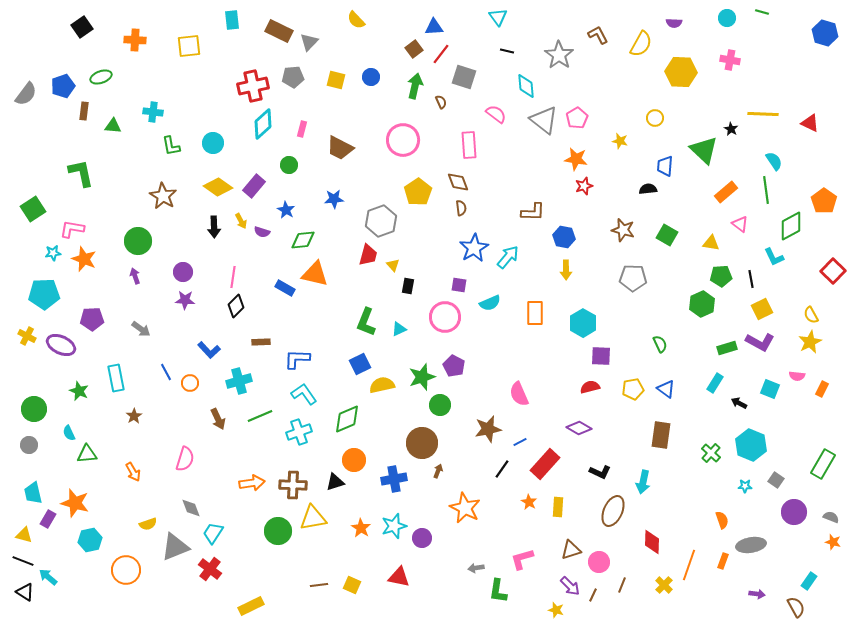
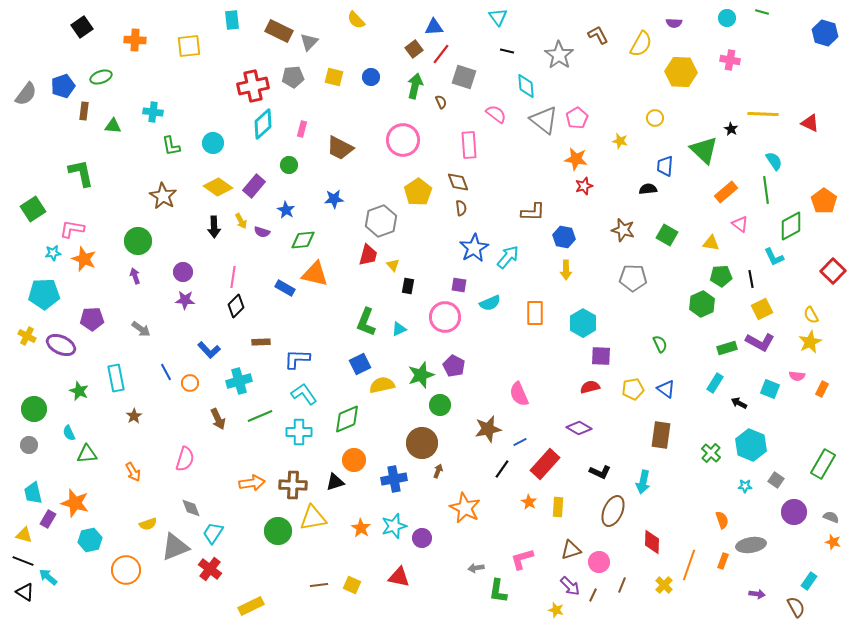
yellow square at (336, 80): moved 2 px left, 3 px up
green star at (422, 377): moved 1 px left, 2 px up
cyan cross at (299, 432): rotated 20 degrees clockwise
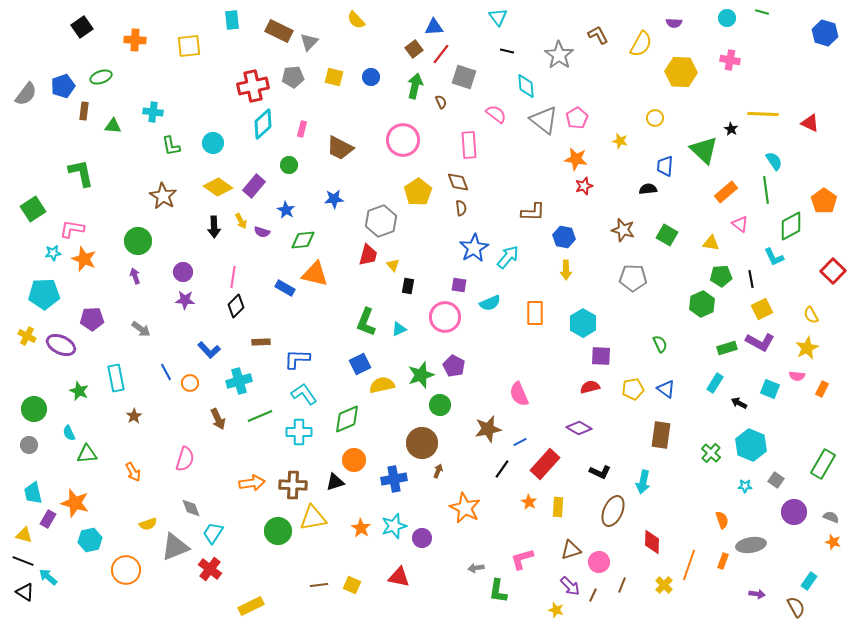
yellow star at (810, 342): moved 3 px left, 6 px down
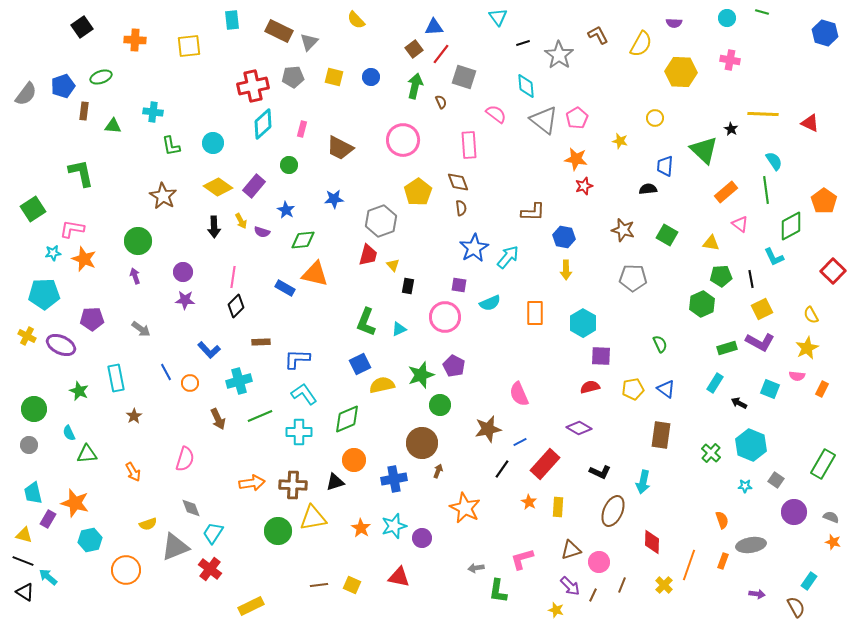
black line at (507, 51): moved 16 px right, 8 px up; rotated 32 degrees counterclockwise
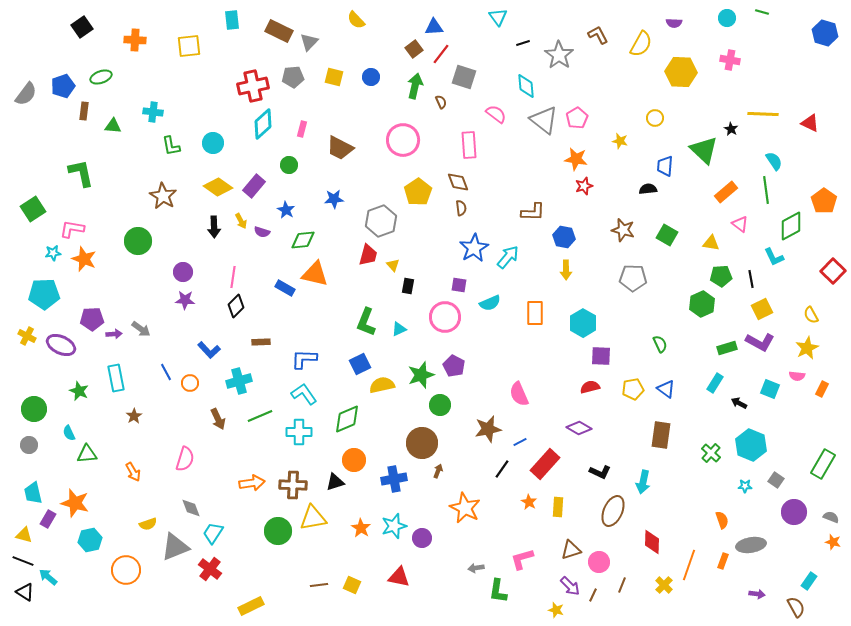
purple arrow at (135, 276): moved 21 px left, 58 px down; rotated 105 degrees clockwise
blue L-shape at (297, 359): moved 7 px right
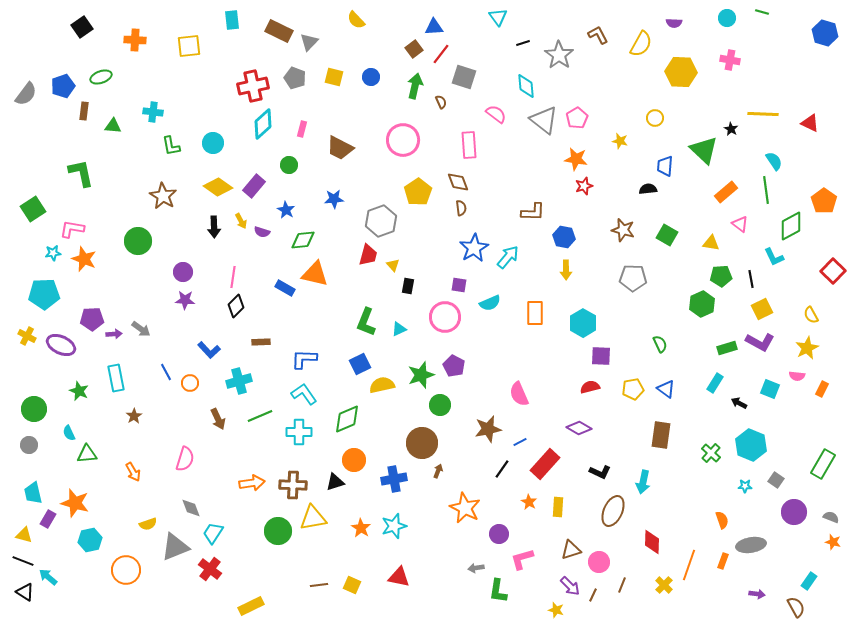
gray pentagon at (293, 77): moved 2 px right, 1 px down; rotated 25 degrees clockwise
purple circle at (422, 538): moved 77 px right, 4 px up
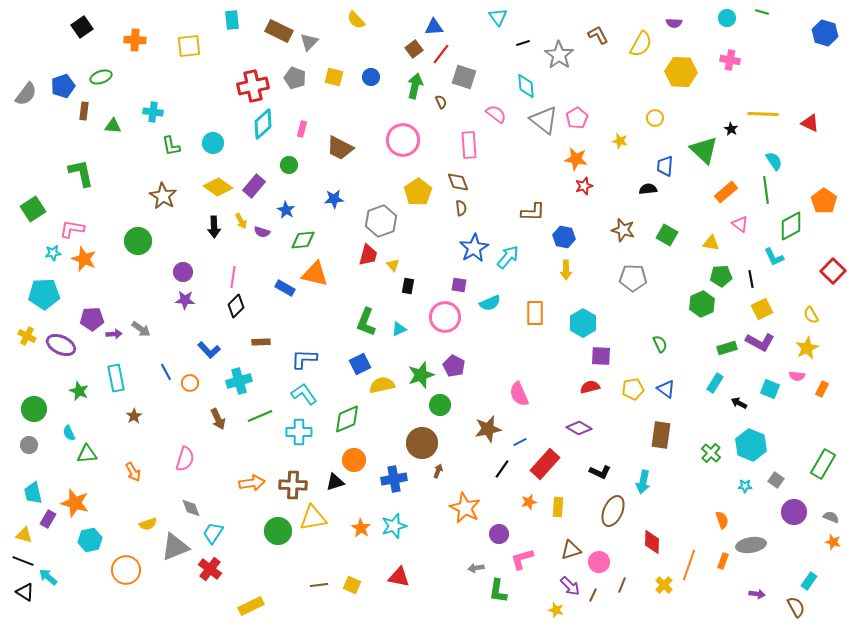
orange star at (529, 502): rotated 28 degrees clockwise
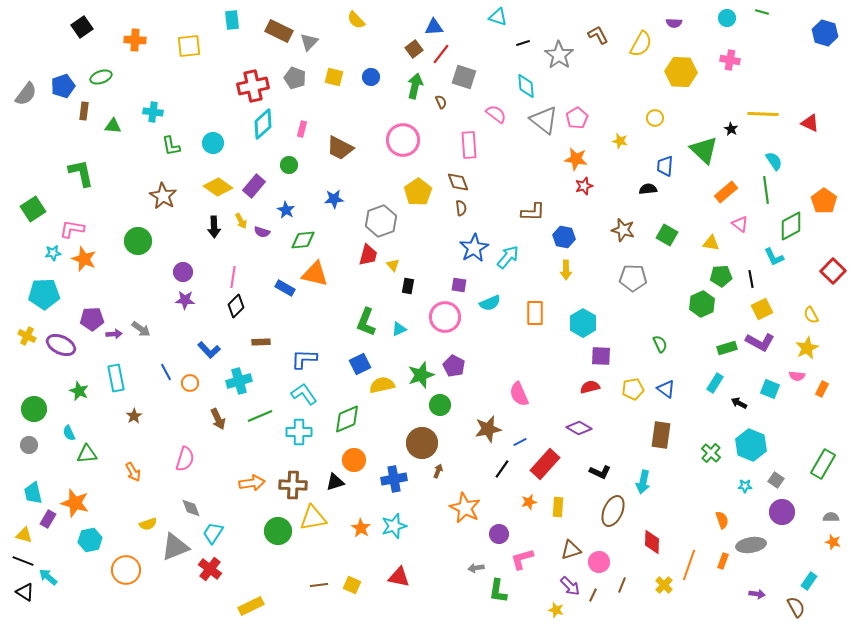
cyan triangle at (498, 17): rotated 36 degrees counterclockwise
purple circle at (794, 512): moved 12 px left
gray semicircle at (831, 517): rotated 21 degrees counterclockwise
